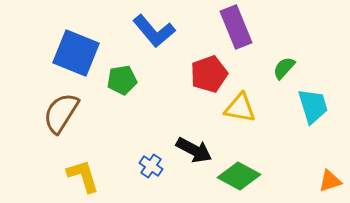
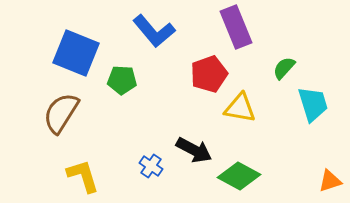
green pentagon: rotated 12 degrees clockwise
cyan trapezoid: moved 2 px up
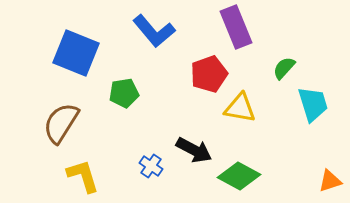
green pentagon: moved 2 px right, 13 px down; rotated 12 degrees counterclockwise
brown semicircle: moved 10 px down
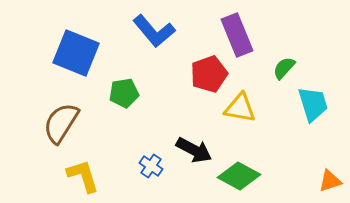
purple rectangle: moved 1 px right, 8 px down
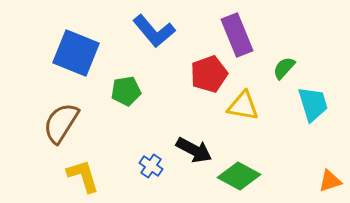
green pentagon: moved 2 px right, 2 px up
yellow triangle: moved 3 px right, 2 px up
